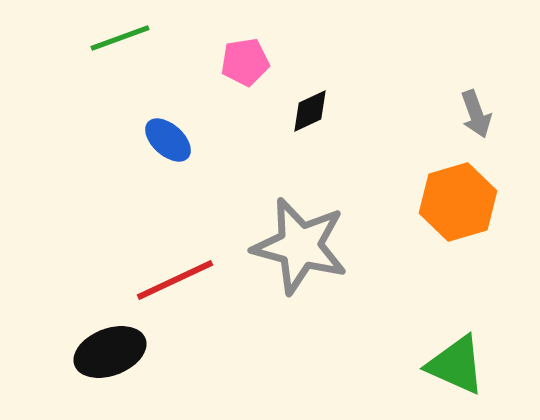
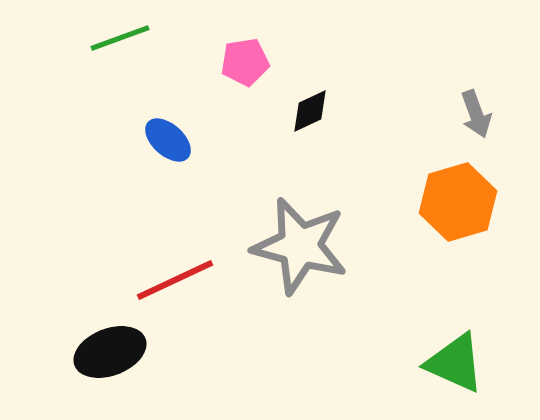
green triangle: moved 1 px left, 2 px up
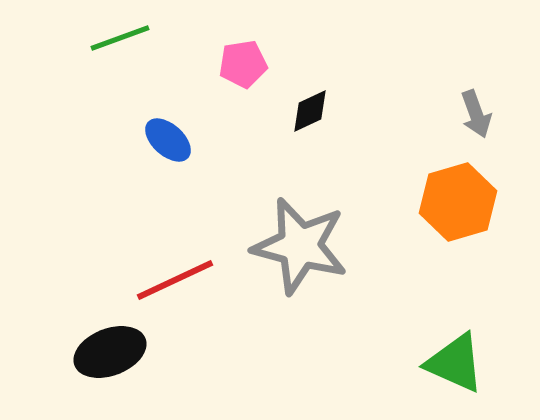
pink pentagon: moved 2 px left, 2 px down
